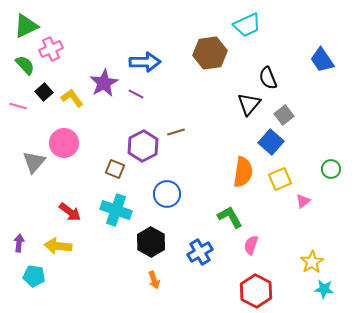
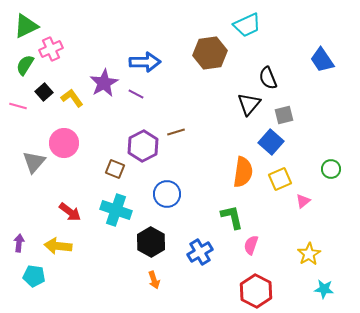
green semicircle: rotated 105 degrees counterclockwise
gray square: rotated 24 degrees clockwise
green L-shape: moved 2 px right; rotated 16 degrees clockwise
yellow star: moved 3 px left, 8 px up
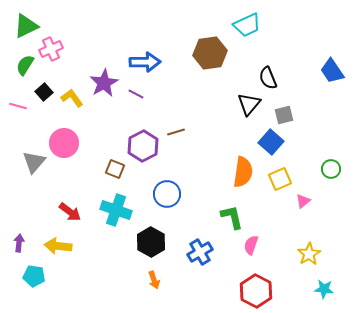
blue trapezoid: moved 10 px right, 11 px down
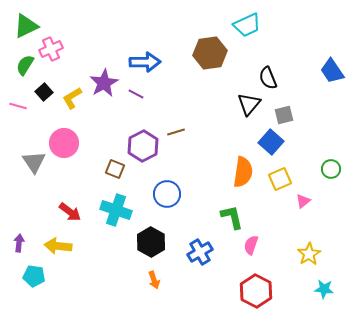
yellow L-shape: rotated 85 degrees counterclockwise
gray triangle: rotated 15 degrees counterclockwise
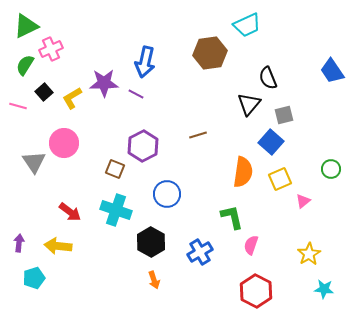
blue arrow: rotated 104 degrees clockwise
purple star: rotated 28 degrees clockwise
brown line: moved 22 px right, 3 px down
cyan pentagon: moved 2 px down; rotated 25 degrees counterclockwise
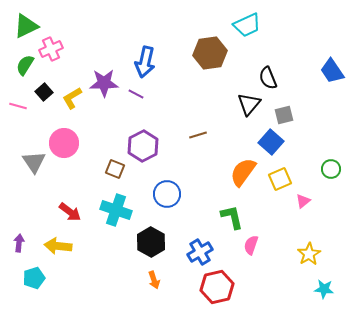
orange semicircle: rotated 152 degrees counterclockwise
red hexagon: moved 39 px left, 4 px up; rotated 20 degrees clockwise
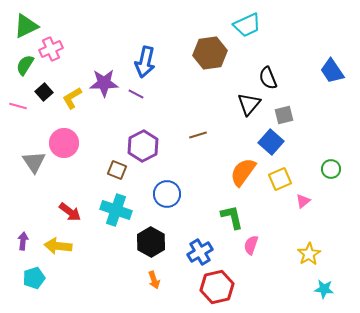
brown square: moved 2 px right, 1 px down
purple arrow: moved 4 px right, 2 px up
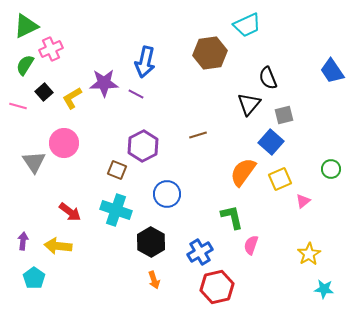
cyan pentagon: rotated 20 degrees counterclockwise
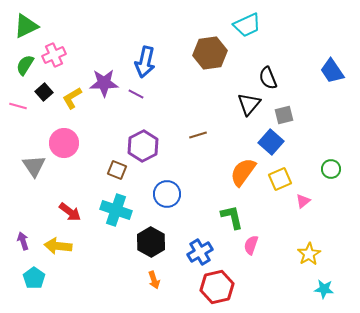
pink cross: moved 3 px right, 6 px down
gray triangle: moved 4 px down
purple arrow: rotated 24 degrees counterclockwise
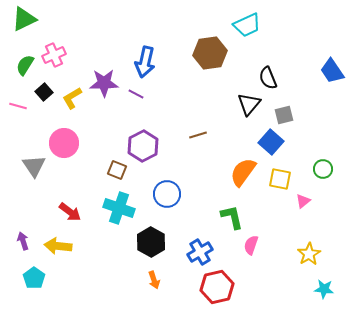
green triangle: moved 2 px left, 7 px up
green circle: moved 8 px left
yellow square: rotated 35 degrees clockwise
cyan cross: moved 3 px right, 2 px up
